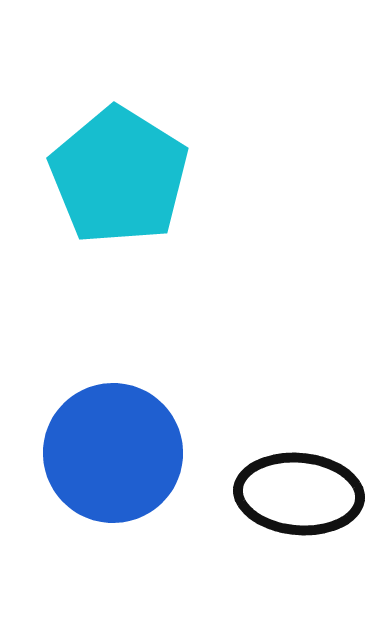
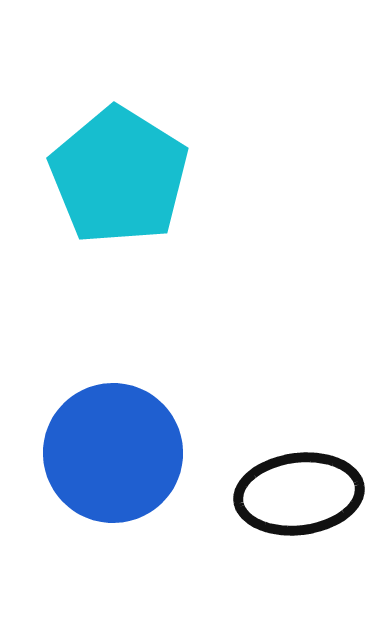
black ellipse: rotated 12 degrees counterclockwise
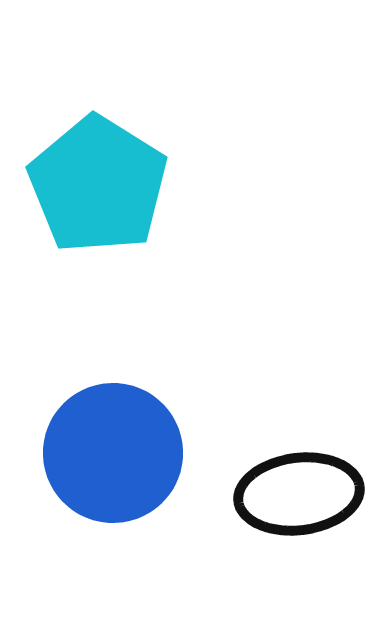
cyan pentagon: moved 21 px left, 9 px down
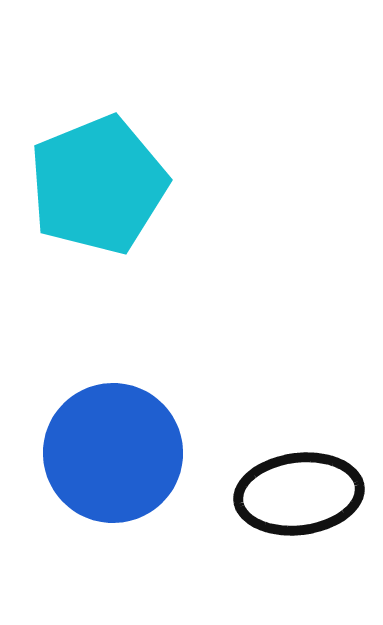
cyan pentagon: rotated 18 degrees clockwise
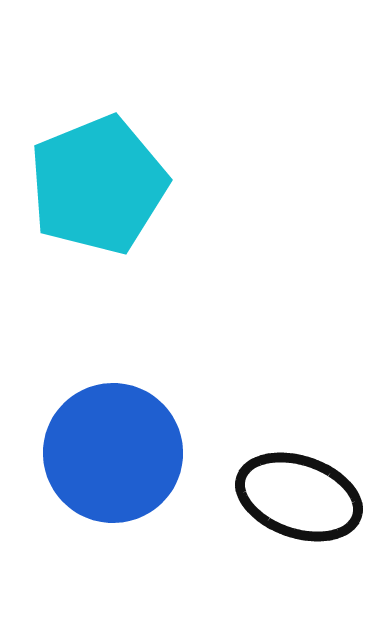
black ellipse: moved 3 px down; rotated 26 degrees clockwise
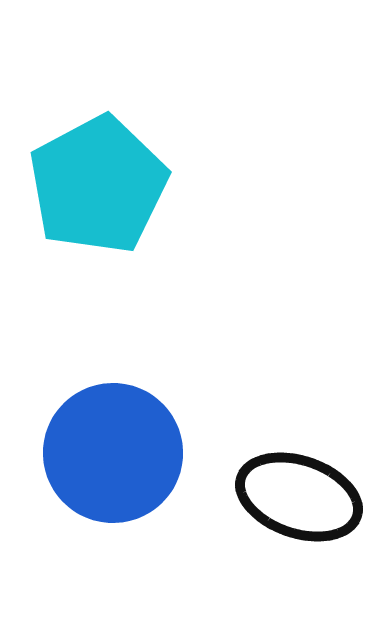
cyan pentagon: rotated 6 degrees counterclockwise
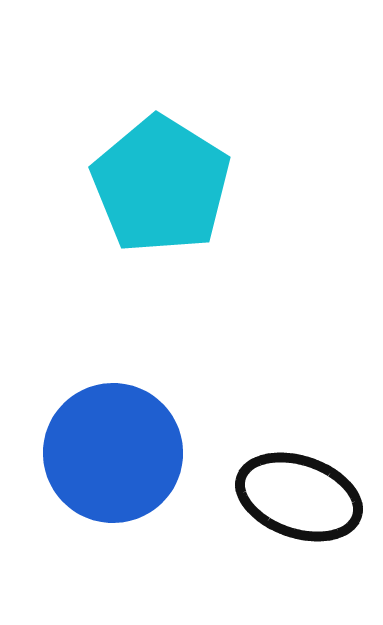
cyan pentagon: moved 63 px right; rotated 12 degrees counterclockwise
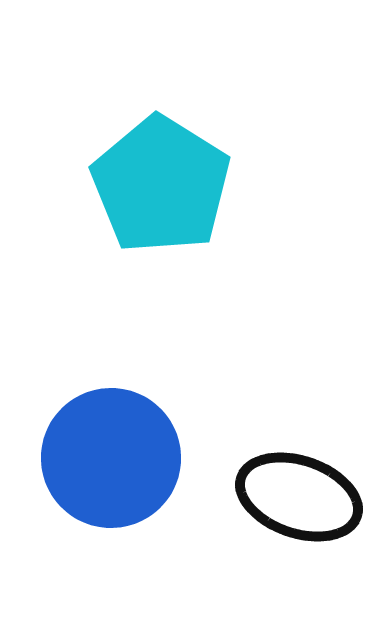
blue circle: moved 2 px left, 5 px down
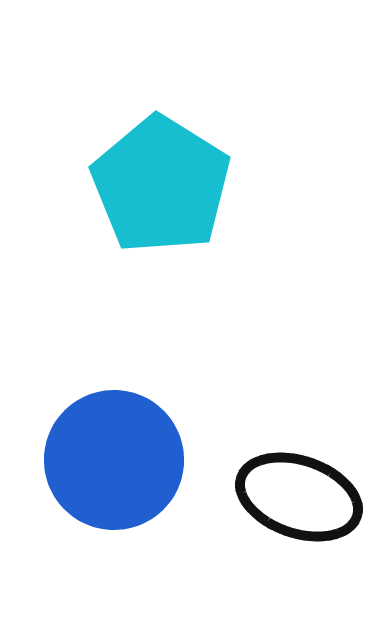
blue circle: moved 3 px right, 2 px down
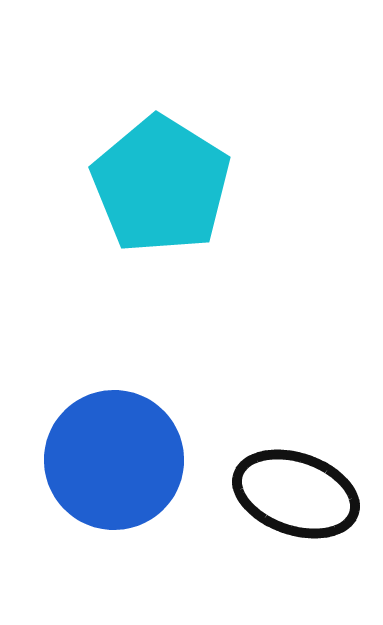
black ellipse: moved 3 px left, 3 px up
